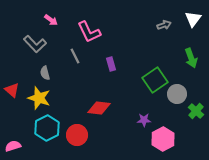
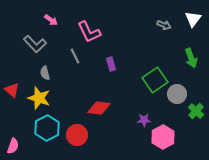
gray arrow: rotated 40 degrees clockwise
pink hexagon: moved 2 px up
pink semicircle: rotated 126 degrees clockwise
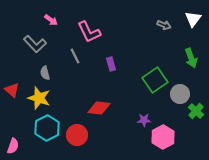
gray circle: moved 3 px right
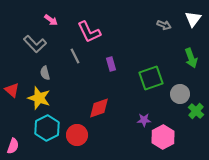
green square: moved 4 px left, 2 px up; rotated 15 degrees clockwise
red diamond: rotated 25 degrees counterclockwise
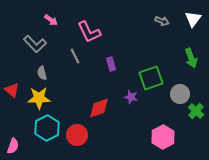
gray arrow: moved 2 px left, 4 px up
gray semicircle: moved 3 px left
yellow star: rotated 20 degrees counterclockwise
purple star: moved 13 px left, 23 px up; rotated 16 degrees clockwise
